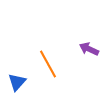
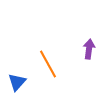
purple arrow: rotated 72 degrees clockwise
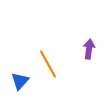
blue triangle: moved 3 px right, 1 px up
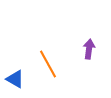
blue triangle: moved 5 px left, 2 px up; rotated 42 degrees counterclockwise
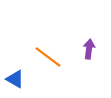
orange line: moved 7 px up; rotated 24 degrees counterclockwise
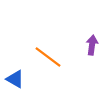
purple arrow: moved 3 px right, 4 px up
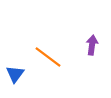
blue triangle: moved 5 px up; rotated 36 degrees clockwise
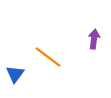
purple arrow: moved 2 px right, 6 px up
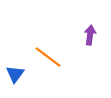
purple arrow: moved 4 px left, 4 px up
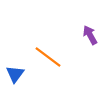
purple arrow: rotated 36 degrees counterclockwise
